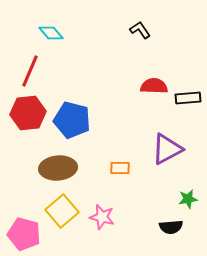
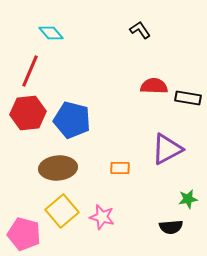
black rectangle: rotated 15 degrees clockwise
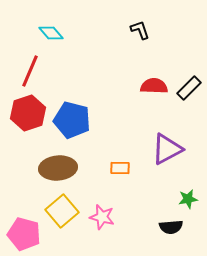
black L-shape: rotated 15 degrees clockwise
black rectangle: moved 1 px right, 10 px up; rotated 55 degrees counterclockwise
red hexagon: rotated 12 degrees counterclockwise
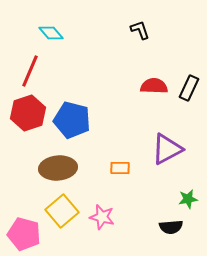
black rectangle: rotated 20 degrees counterclockwise
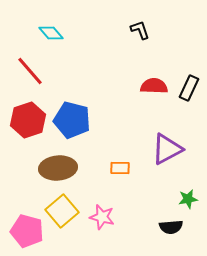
red line: rotated 64 degrees counterclockwise
red hexagon: moved 7 px down
pink pentagon: moved 3 px right, 3 px up
